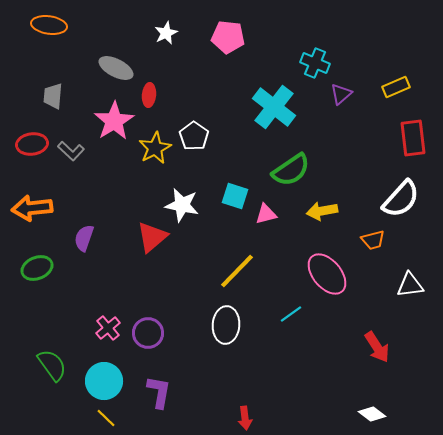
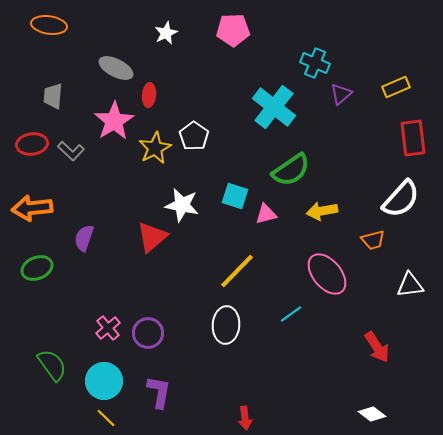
pink pentagon at (228, 37): moved 5 px right, 7 px up; rotated 8 degrees counterclockwise
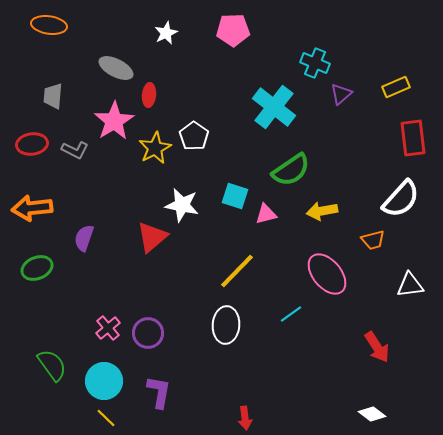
gray L-shape at (71, 151): moved 4 px right, 1 px up; rotated 16 degrees counterclockwise
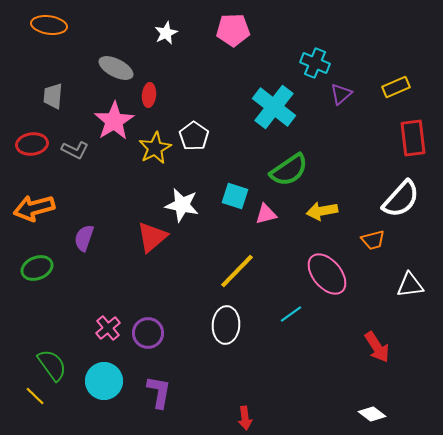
green semicircle at (291, 170): moved 2 px left
orange arrow at (32, 208): moved 2 px right; rotated 9 degrees counterclockwise
yellow line at (106, 418): moved 71 px left, 22 px up
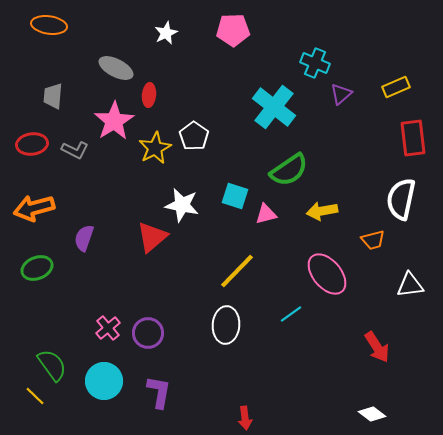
white semicircle at (401, 199): rotated 150 degrees clockwise
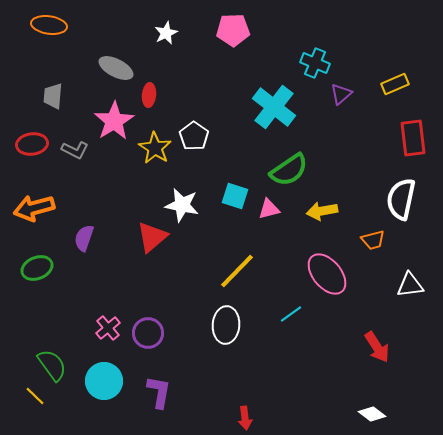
yellow rectangle at (396, 87): moved 1 px left, 3 px up
yellow star at (155, 148): rotated 12 degrees counterclockwise
pink triangle at (266, 214): moved 3 px right, 5 px up
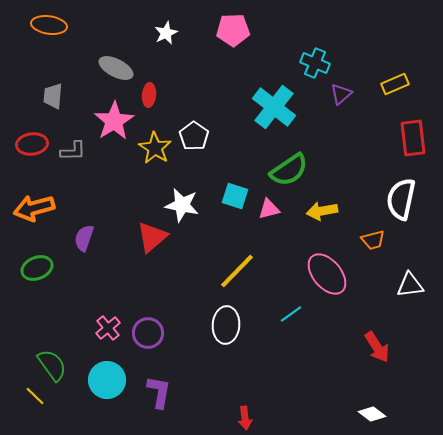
gray L-shape at (75, 150): moved 2 px left, 1 px down; rotated 28 degrees counterclockwise
cyan circle at (104, 381): moved 3 px right, 1 px up
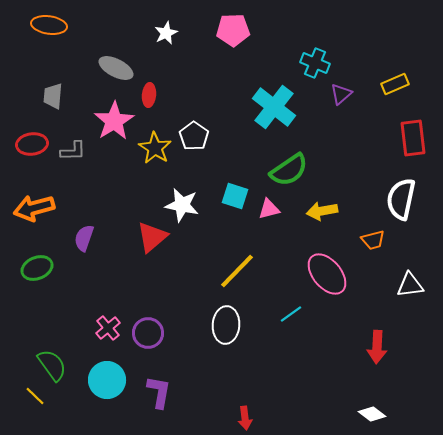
red arrow at (377, 347): rotated 36 degrees clockwise
